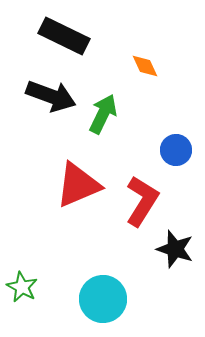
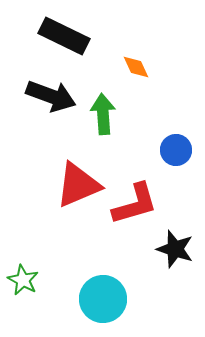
orange diamond: moved 9 px left, 1 px down
green arrow: rotated 30 degrees counterclockwise
red L-shape: moved 7 px left, 3 px down; rotated 42 degrees clockwise
green star: moved 1 px right, 7 px up
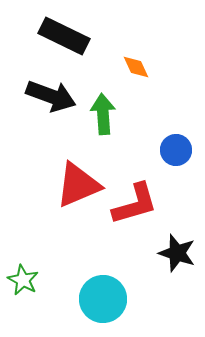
black star: moved 2 px right, 4 px down
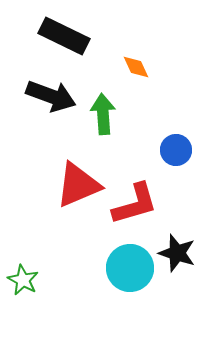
cyan circle: moved 27 px right, 31 px up
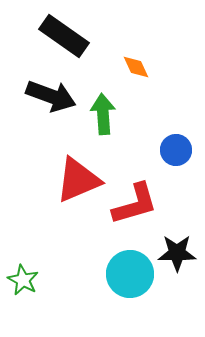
black rectangle: rotated 9 degrees clockwise
red triangle: moved 5 px up
black star: rotated 18 degrees counterclockwise
cyan circle: moved 6 px down
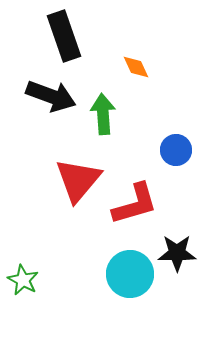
black rectangle: rotated 36 degrees clockwise
red triangle: rotated 27 degrees counterclockwise
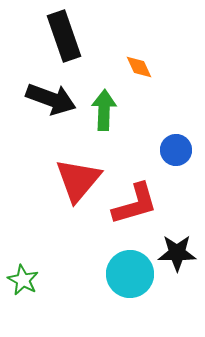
orange diamond: moved 3 px right
black arrow: moved 3 px down
green arrow: moved 1 px right, 4 px up; rotated 6 degrees clockwise
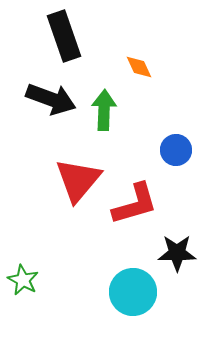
cyan circle: moved 3 px right, 18 px down
